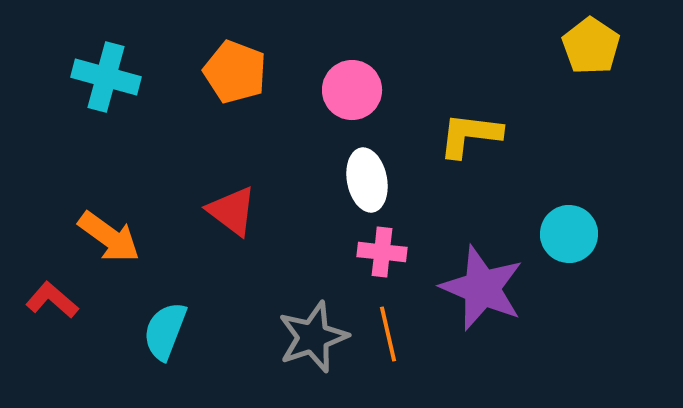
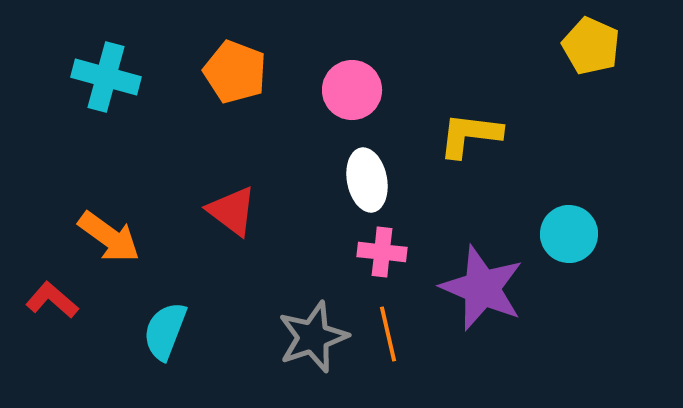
yellow pentagon: rotated 10 degrees counterclockwise
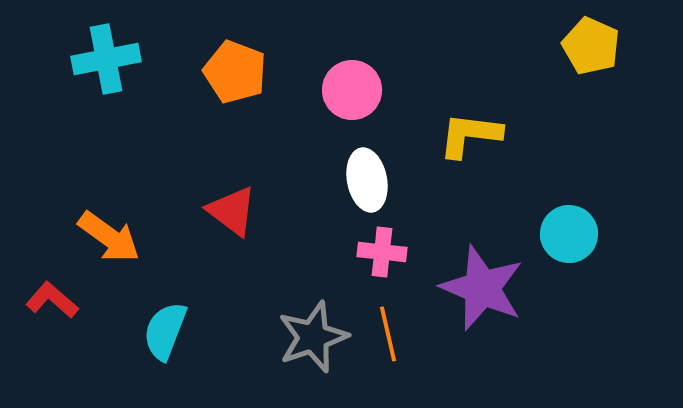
cyan cross: moved 18 px up; rotated 26 degrees counterclockwise
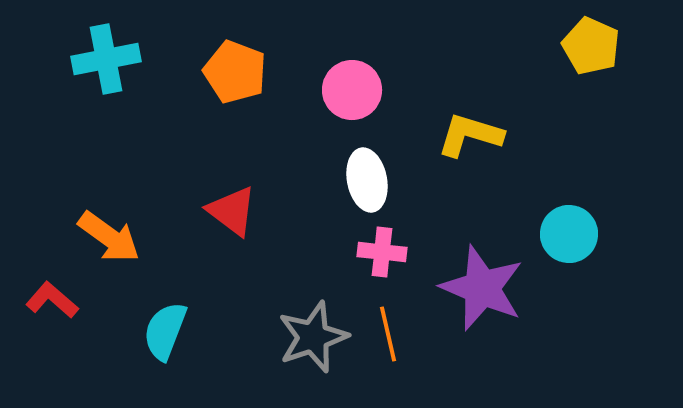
yellow L-shape: rotated 10 degrees clockwise
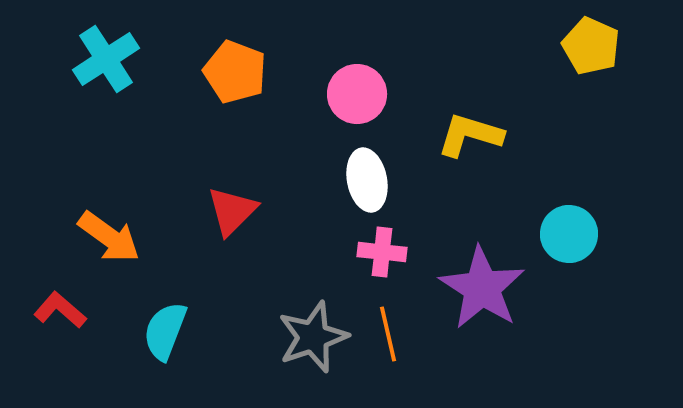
cyan cross: rotated 22 degrees counterclockwise
pink circle: moved 5 px right, 4 px down
red triangle: rotated 38 degrees clockwise
purple star: rotated 10 degrees clockwise
red L-shape: moved 8 px right, 10 px down
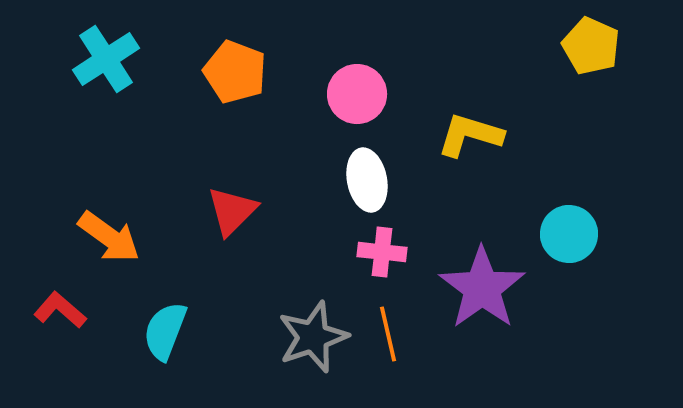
purple star: rotated 4 degrees clockwise
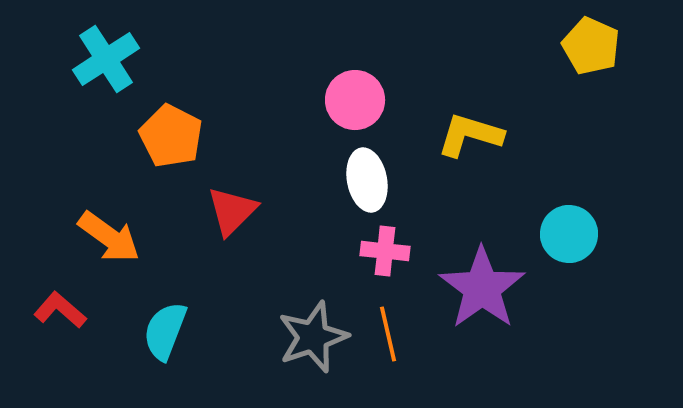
orange pentagon: moved 64 px left, 64 px down; rotated 6 degrees clockwise
pink circle: moved 2 px left, 6 px down
pink cross: moved 3 px right, 1 px up
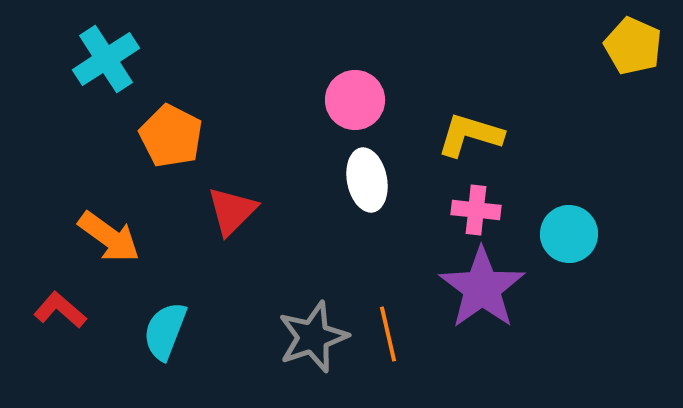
yellow pentagon: moved 42 px right
pink cross: moved 91 px right, 41 px up
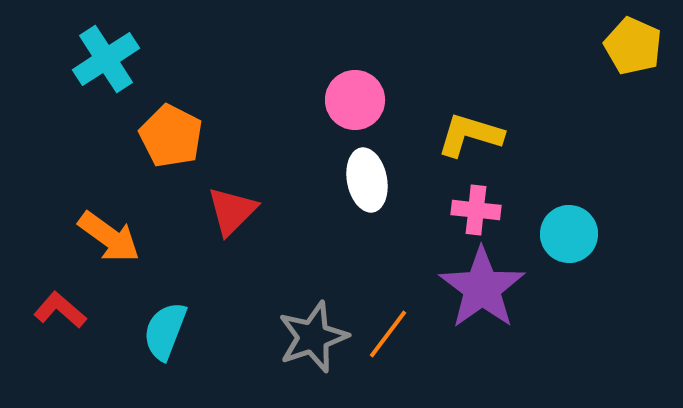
orange line: rotated 50 degrees clockwise
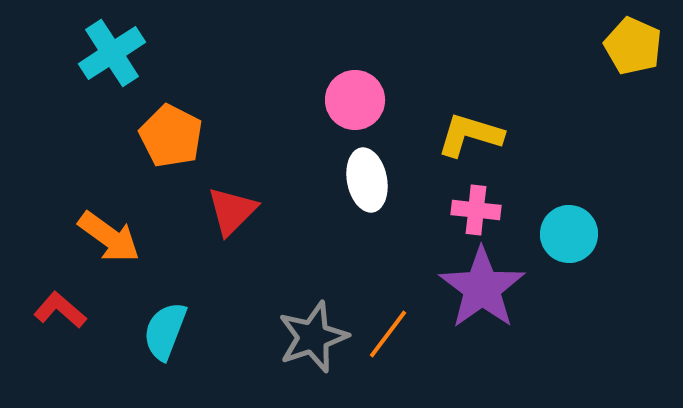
cyan cross: moved 6 px right, 6 px up
